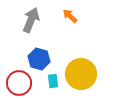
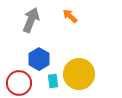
blue hexagon: rotated 15 degrees clockwise
yellow circle: moved 2 px left
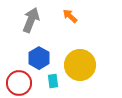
blue hexagon: moved 1 px up
yellow circle: moved 1 px right, 9 px up
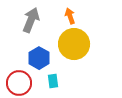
orange arrow: rotated 28 degrees clockwise
yellow circle: moved 6 px left, 21 px up
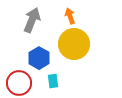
gray arrow: moved 1 px right
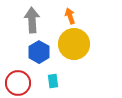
gray arrow: rotated 25 degrees counterclockwise
blue hexagon: moved 6 px up
red circle: moved 1 px left
